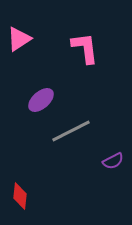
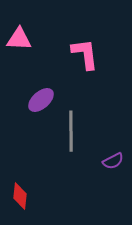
pink triangle: rotated 36 degrees clockwise
pink L-shape: moved 6 px down
gray line: rotated 63 degrees counterclockwise
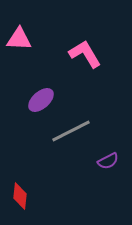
pink L-shape: rotated 24 degrees counterclockwise
gray line: rotated 63 degrees clockwise
purple semicircle: moved 5 px left
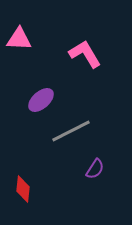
purple semicircle: moved 13 px left, 8 px down; rotated 30 degrees counterclockwise
red diamond: moved 3 px right, 7 px up
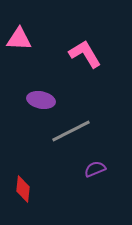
purple ellipse: rotated 52 degrees clockwise
purple semicircle: rotated 145 degrees counterclockwise
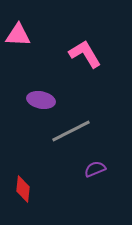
pink triangle: moved 1 px left, 4 px up
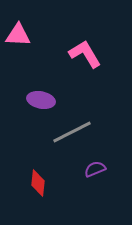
gray line: moved 1 px right, 1 px down
red diamond: moved 15 px right, 6 px up
